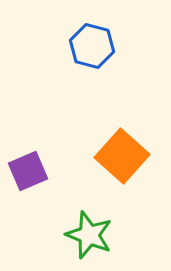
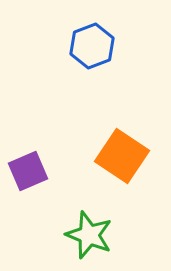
blue hexagon: rotated 24 degrees clockwise
orange square: rotated 8 degrees counterclockwise
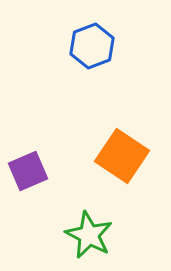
green star: rotated 6 degrees clockwise
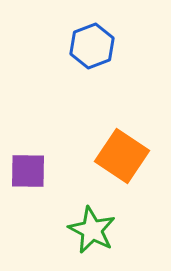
purple square: rotated 24 degrees clockwise
green star: moved 3 px right, 5 px up
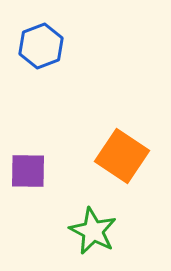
blue hexagon: moved 51 px left
green star: moved 1 px right, 1 px down
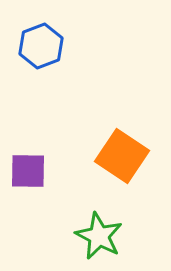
green star: moved 6 px right, 5 px down
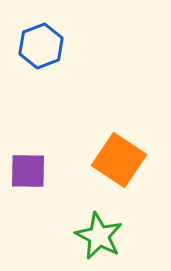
orange square: moved 3 px left, 4 px down
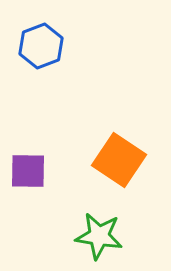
green star: rotated 18 degrees counterclockwise
